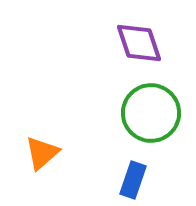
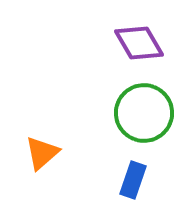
purple diamond: rotated 12 degrees counterclockwise
green circle: moved 7 px left
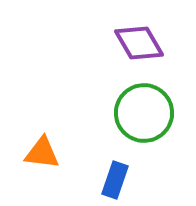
orange triangle: rotated 48 degrees clockwise
blue rectangle: moved 18 px left
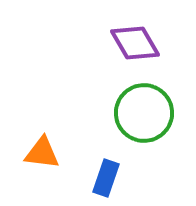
purple diamond: moved 4 px left
blue rectangle: moved 9 px left, 2 px up
